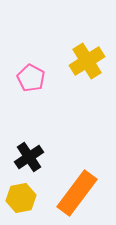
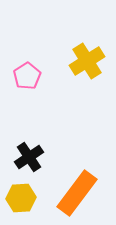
pink pentagon: moved 4 px left, 2 px up; rotated 12 degrees clockwise
yellow hexagon: rotated 8 degrees clockwise
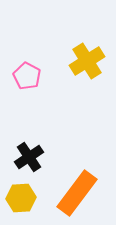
pink pentagon: rotated 12 degrees counterclockwise
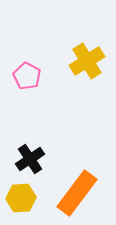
black cross: moved 1 px right, 2 px down
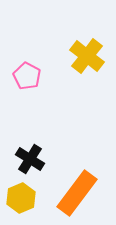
yellow cross: moved 5 px up; rotated 20 degrees counterclockwise
black cross: rotated 24 degrees counterclockwise
yellow hexagon: rotated 20 degrees counterclockwise
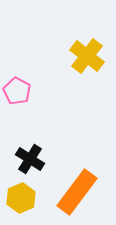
pink pentagon: moved 10 px left, 15 px down
orange rectangle: moved 1 px up
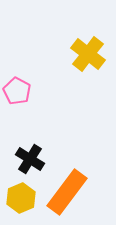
yellow cross: moved 1 px right, 2 px up
orange rectangle: moved 10 px left
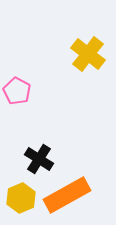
black cross: moved 9 px right
orange rectangle: moved 3 px down; rotated 24 degrees clockwise
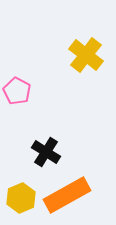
yellow cross: moved 2 px left, 1 px down
black cross: moved 7 px right, 7 px up
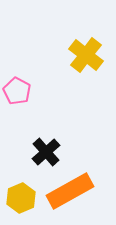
black cross: rotated 16 degrees clockwise
orange rectangle: moved 3 px right, 4 px up
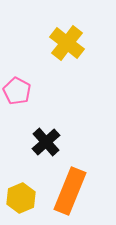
yellow cross: moved 19 px left, 12 px up
black cross: moved 10 px up
orange rectangle: rotated 39 degrees counterclockwise
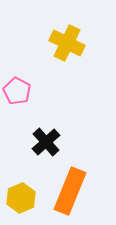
yellow cross: rotated 12 degrees counterclockwise
